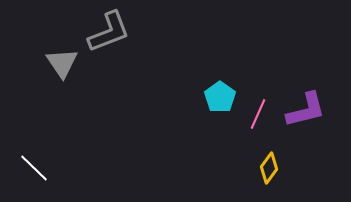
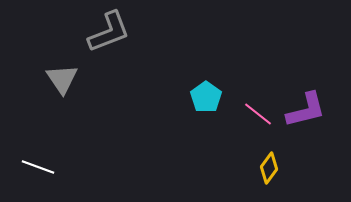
gray triangle: moved 16 px down
cyan pentagon: moved 14 px left
pink line: rotated 76 degrees counterclockwise
white line: moved 4 px right, 1 px up; rotated 24 degrees counterclockwise
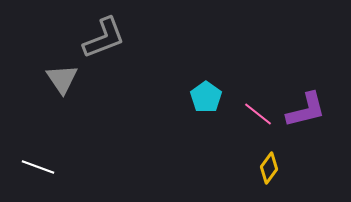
gray L-shape: moved 5 px left, 6 px down
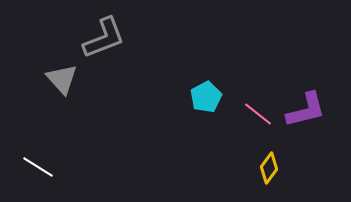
gray triangle: rotated 8 degrees counterclockwise
cyan pentagon: rotated 8 degrees clockwise
white line: rotated 12 degrees clockwise
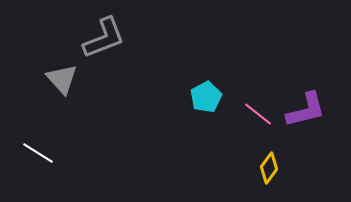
white line: moved 14 px up
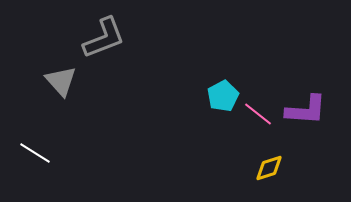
gray triangle: moved 1 px left, 2 px down
cyan pentagon: moved 17 px right, 1 px up
purple L-shape: rotated 18 degrees clockwise
white line: moved 3 px left
yellow diamond: rotated 36 degrees clockwise
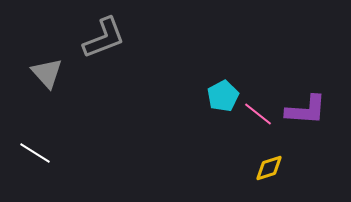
gray triangle: moved 14 px left, 8 px up
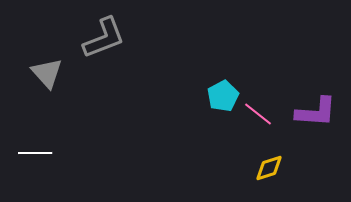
purple L-shape: moved 10 px right, 2 px down
white line: rotated 32 degrees counterclockwise
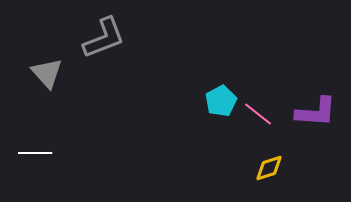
cyan pentagon: moved 2 px left, 5 px down
